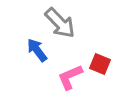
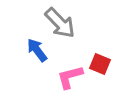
pink L-shape: rotated 8 degrees clockwise
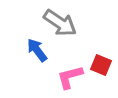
gray arrow: rotated 12 degrees counterclockwise
red square: moved 1 px right, 1 px down
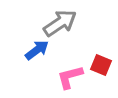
gray arrow: rotated 68 degrees counterclockwise
blue arrow: rotated 90 degrees clockwise
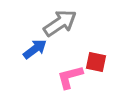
blue arrow: moved 2 px left, 1 px up
red square: moved 5 px left, 3 px up; rotated 10 degrees counterclockwise
